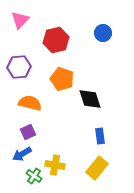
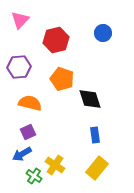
blue rectangle: moved 5 px left, 1 px up
yellow cross: rotated 24 degrees clockwise
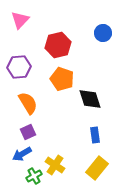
red hexagon: moved 2 px right, 5 px down
orange semicircle: moved 2 px left; rotated 45 degrees clockwise
green cross: rotated 28 degrees clockwise
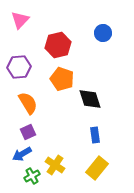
green cross: moved 2 px left
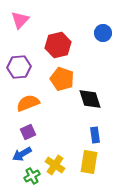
orange semicircle: rotated 80 degrees counterclockwise
yellow rectangle: moved 8 px left, 6 px up; rotated 30 degrees counterclockwise
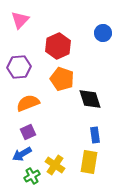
red hexagon: moved 1 px down; rotated 10 degrees counterclockwise
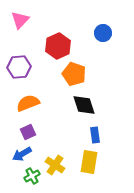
orange pentagon: moved 12 px right, 5 px up
black diamond: moved 6 px left, 6 px down
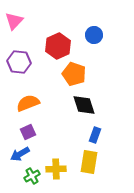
pink triangle: moved 6 px left, 1 px down
blue circle: moved 9 px left, 2 px down
purple hexagon: moved 5 px up; rotated 10 degrees clockwise
blue rectangle: rotated 28 degrees clockwise
blue arrow: moved 2 px left
yellow cross: moved 1 px right, 4 px down; rotated 36 degrees counterclockwise
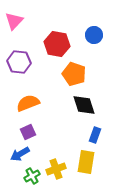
red hexagon: moved 1 px left, 2 px up; rotated 25 degrees counterclockwise
yellow rectangle: moved 3 px left
yellow cross: rotated 18 degrees counterclockwise
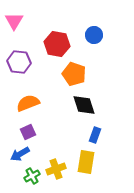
pink triangle: rotated 12 degrees counterclockwise
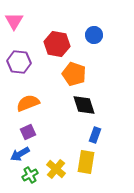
yellow cross: rotated 30 degrees counterclockwise
green cross: moved 2 px left, 1 px up
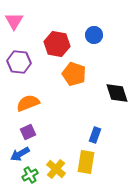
black diamond: moved 33 px right, 12 px up
